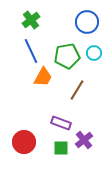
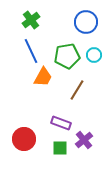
blue circle: moved 1 px left
cyan circle: moved 2 px down
red circle: moved 3 px up
green square: moved 1 px left
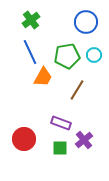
blue line: moved 1 px left, 1 px down
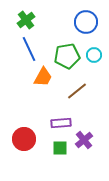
green cross: moved 5 px left
blue line: moved 1 px left, 3 px up
brown line: moved 1 px down; rotated 20 degrees clockwise
purple rectangle: rotated 24 degrees counterclockwise
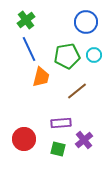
orange trapezoid: moved 2 px left; rotated 15 degrees counterclockwise
green square: moved 2 px left, 1 px down; rotated 14 degrees clockwise
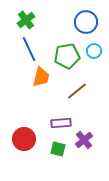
cyan circle: moved 4 px up
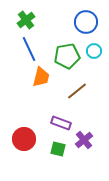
purple rectangle: rotated 24 degrees clockwise
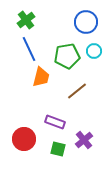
purple rectangle: moved 6 px left, 1 px up
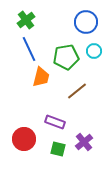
green pentagon: moved 1 px left, 1 px down
purple cross: moved 2 px down
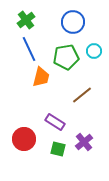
blue circle: moved 13 px left
brown line: moved 5 px right, 4 px down
purple rectangle: rotated 12 degrees clockwise
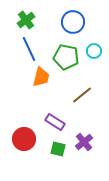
green pentagon: rotated 20 degrees clockwise
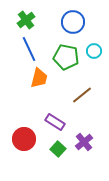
orange trapezoid: moved 2 px left, 1 px down
green square: rotated 28 degrees clockwise
